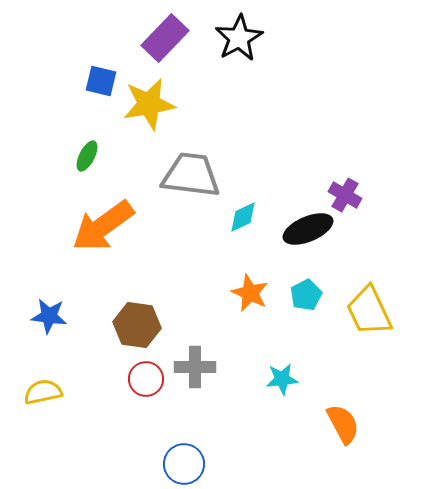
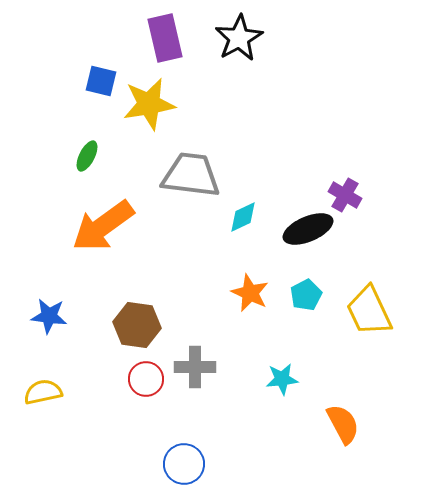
purple rectangle: rotated 57 degrees counterclockwise
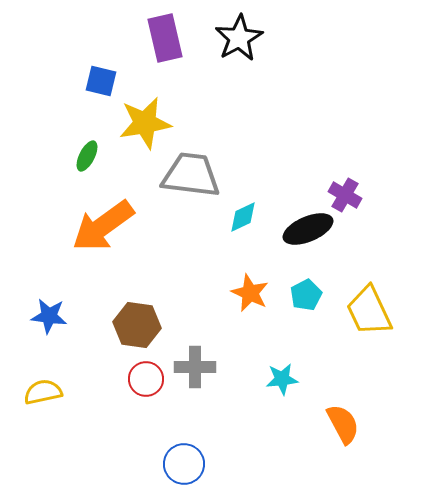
yellow star: moved 4 px left, 19 px down
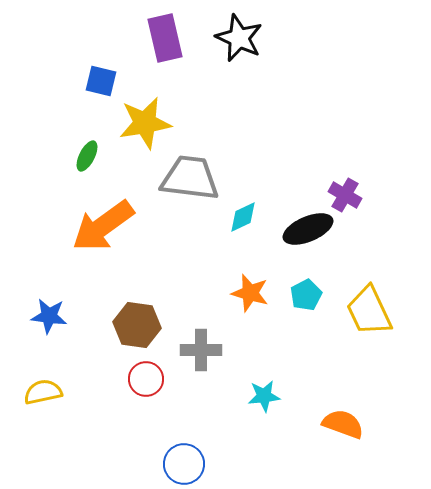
black star: rotated 18 degrees counterclockwise
gray trapezoid: moved 1 px left, 3 px down
orange star: rotated 9 degrees counterclockwise
gray cross: moved 6 px right, 17 px up
cyan star: moved 18 px left, 17 px down
orange semicircle: rotated 42 degrees counterclockwise
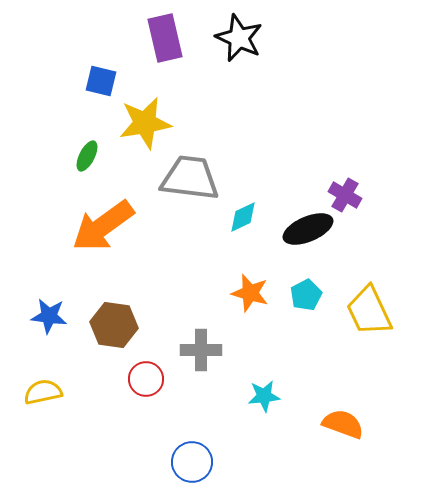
brown hexagon: moved 23 px left
blue circle: moved 8 px right, 2 px up
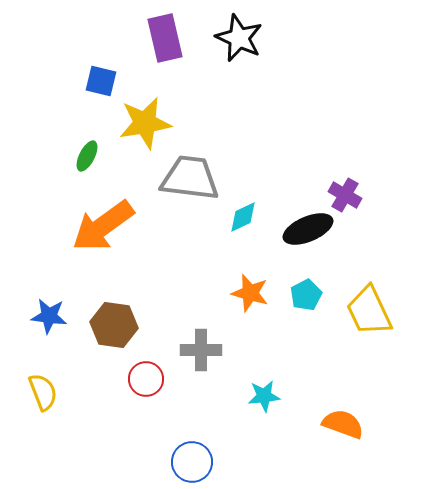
yellow semicircle: rotated 81 degrees clockwise
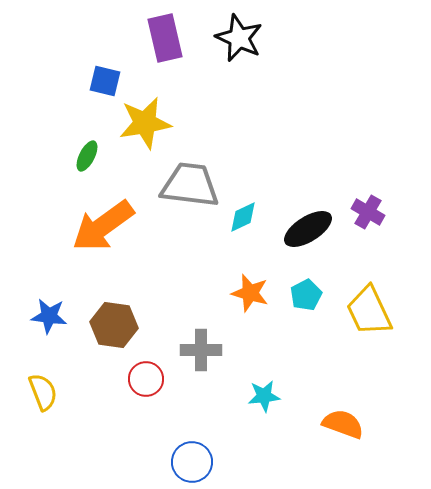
blue square: moved 4 px right
gray trapezoid: moved 7 px down
purple cross: moved 23 px right, 17 px down
black ellipse: rotated 9 degrees counterclockwise
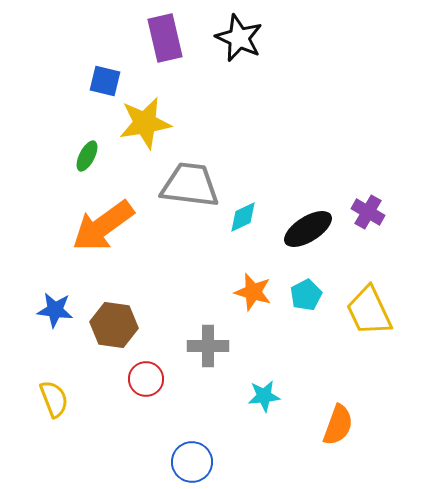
orange star: moved 3 px right, 1 px up
blue star: moved 6 px right, 6 px up
gray cross: moved 7 px right, 4 px up
yellow semicircle: moved 11 px right, 7 px down
orange semicircle: moved 5 px left, 1 px down; rotated 90 degrees clockwise
